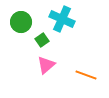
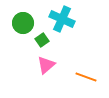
green circle: moved 2 px right, 1 px down
orange line: moved 2 px down
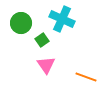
green circle: moved 2 px left
pink triangle: rotated 24 degrees counterclockwise
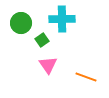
cyan cross: rotated 25 degrees counterclockwise
pink triangle: moved 2 px right
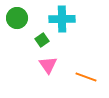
green circle: moved 4 px left, 5 px up
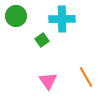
green circle: moved 1 px left, 2 px up
pink triangle: moved 16 px down
orange line: rotated 40 degrees clockwise
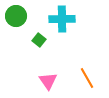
green square: moved 3 px left; rotated 16 degrees counterclockwise
orange line: moved 1 px right, 1 px down
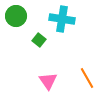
cyan cross: rotated 10 degrees clockwise
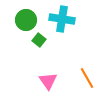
green circle: moved 10 px right, 4 px down
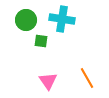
green square: moved 2 px right, 1 px down; rotated 32 degrees counterclockwise
